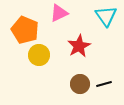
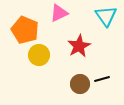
black line: moved 2 px left, 5 px up
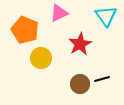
red star: moved 1 px right, 2 px up
yellow circle: moved 2 px right, 3 px down
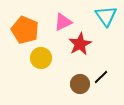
pink triangle: moved 4 px right, 9 px down
black line: moved 1 px left, 2 px up; rotated 28 degrees counterclockwise
